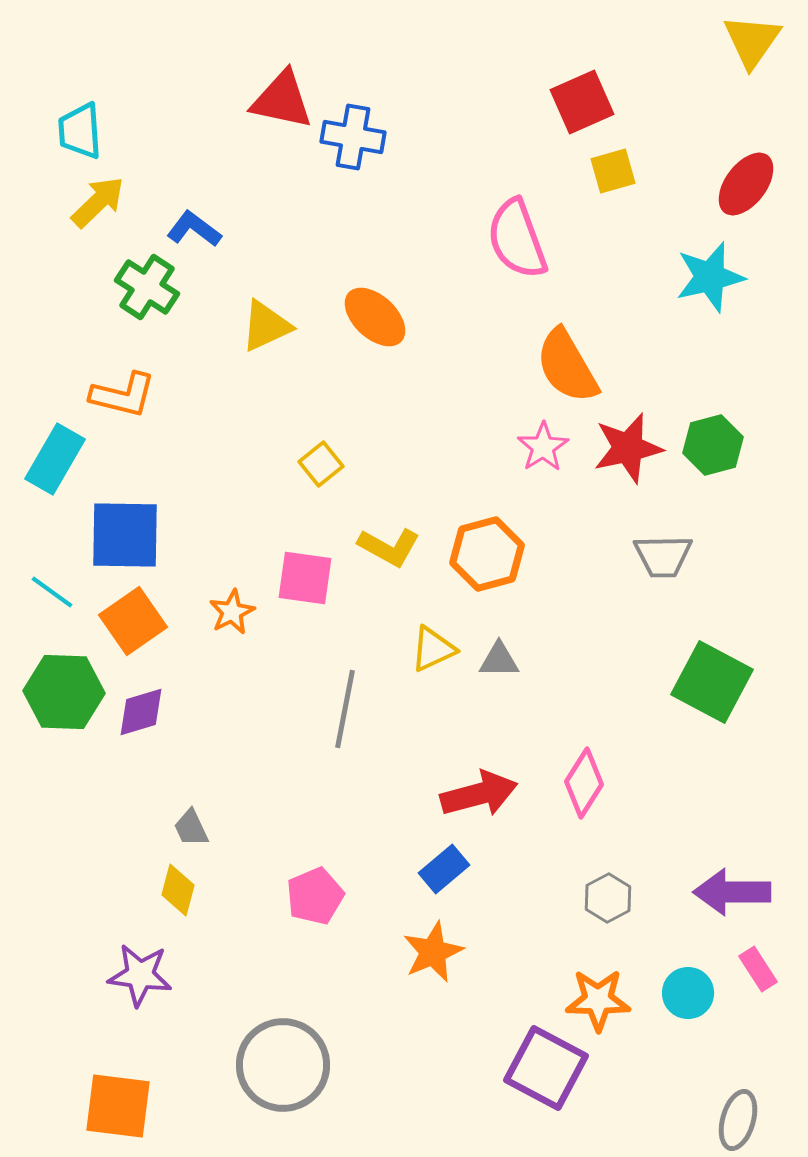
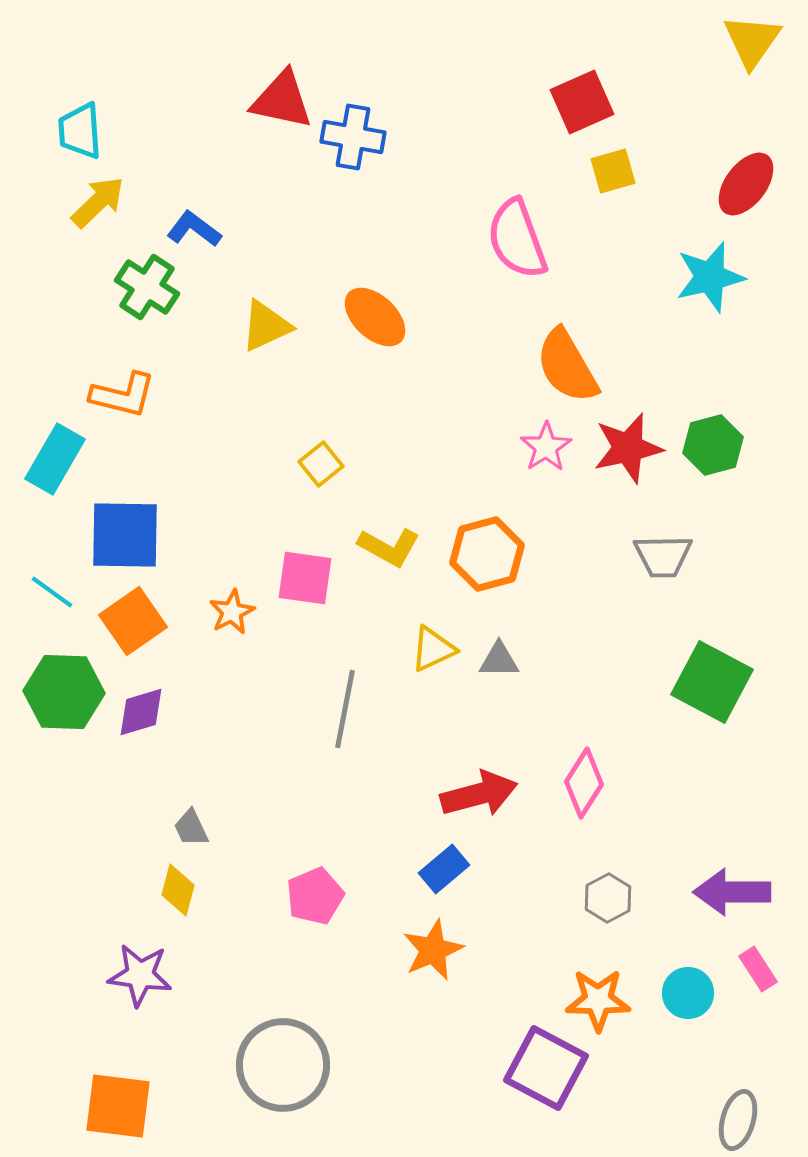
pink star at (543, 447): moved 3 px right
orange star at (433, 952): moved 2 px up
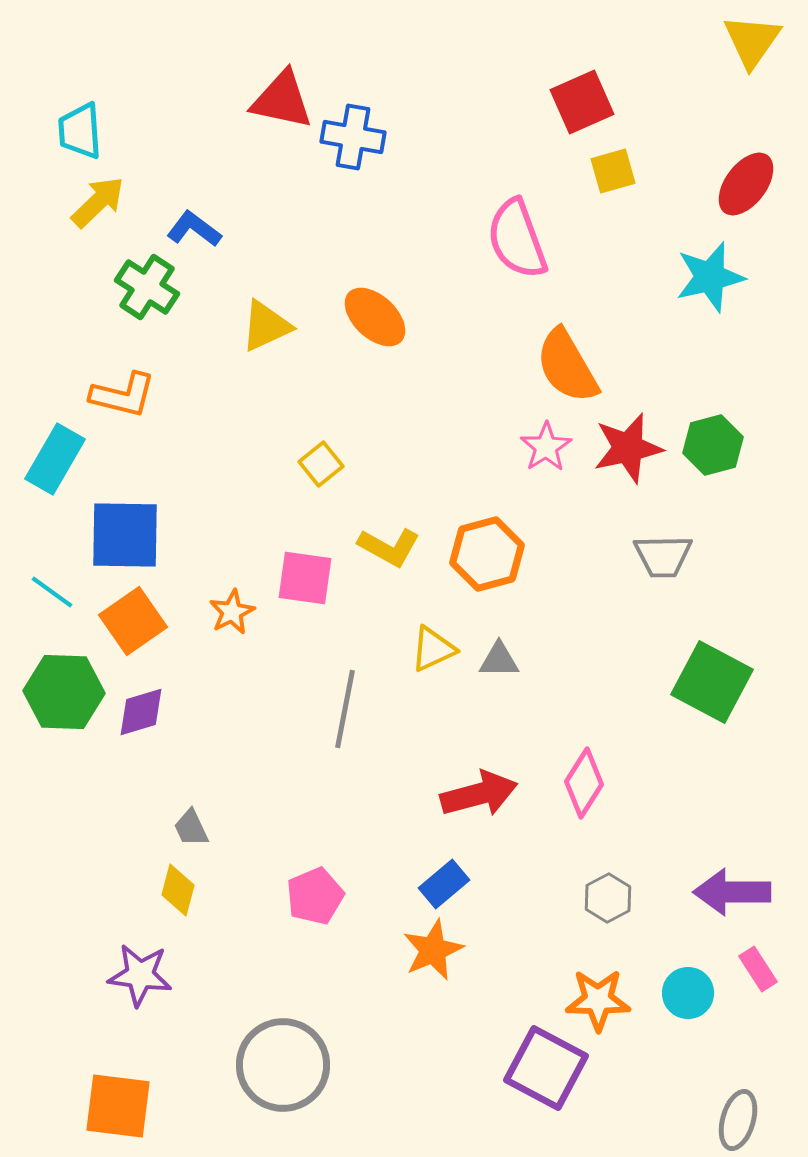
blue rectangle at (444, 869): moved 15 px down
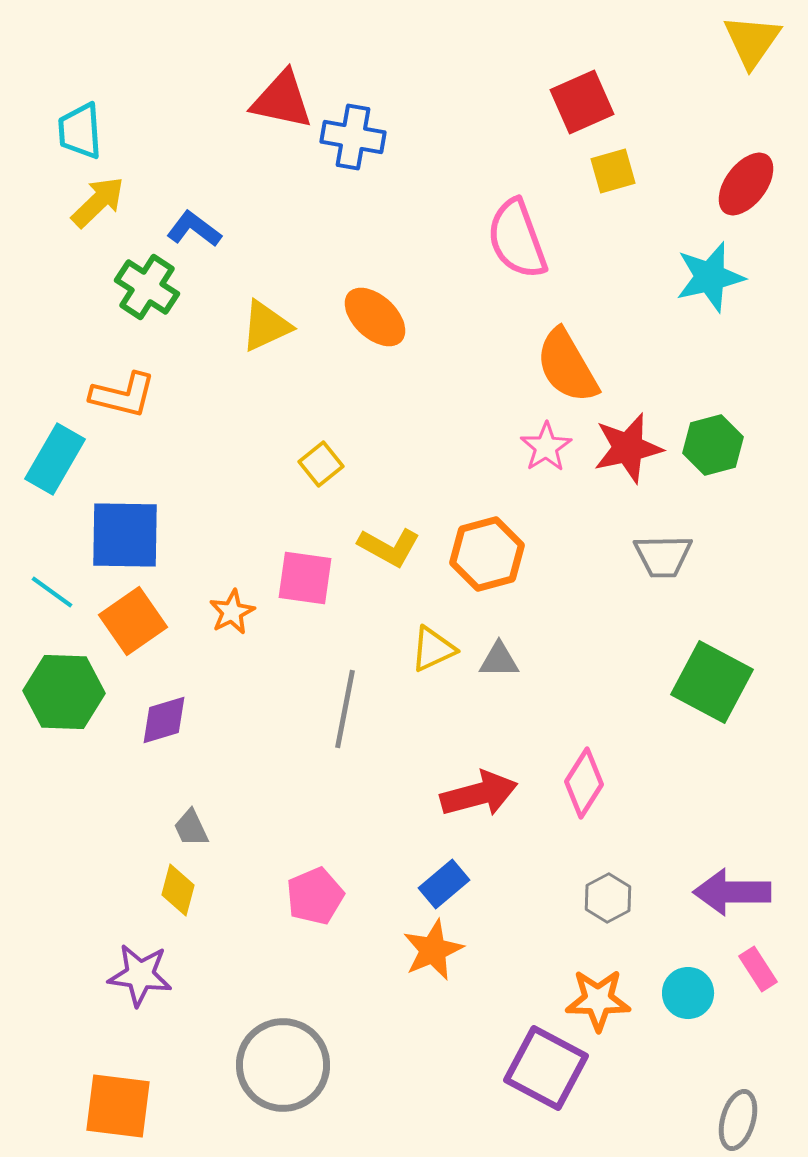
purple diamond at (141, 712): moved 23 px right, 8 px down
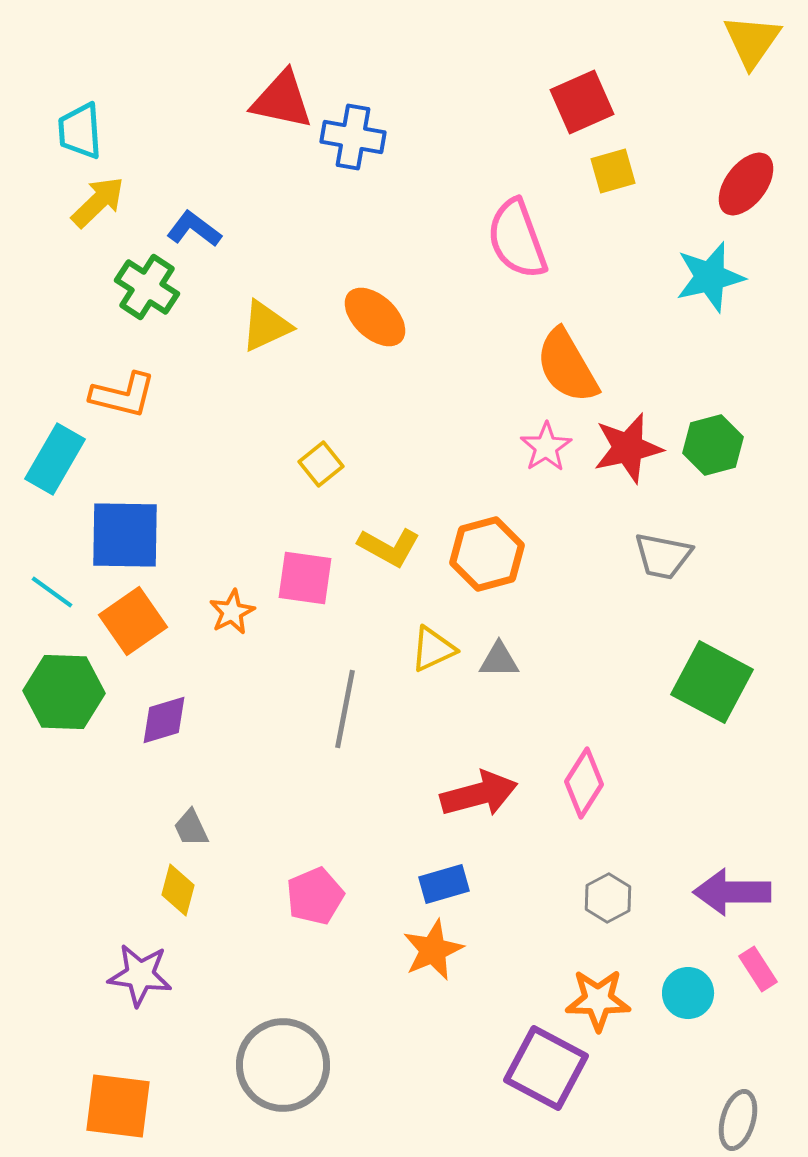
gray trapezoid at (663, 556): rotated 12 degrees clockwise
blue rectangle at (444, 884): rotated 24 degrees clockwise
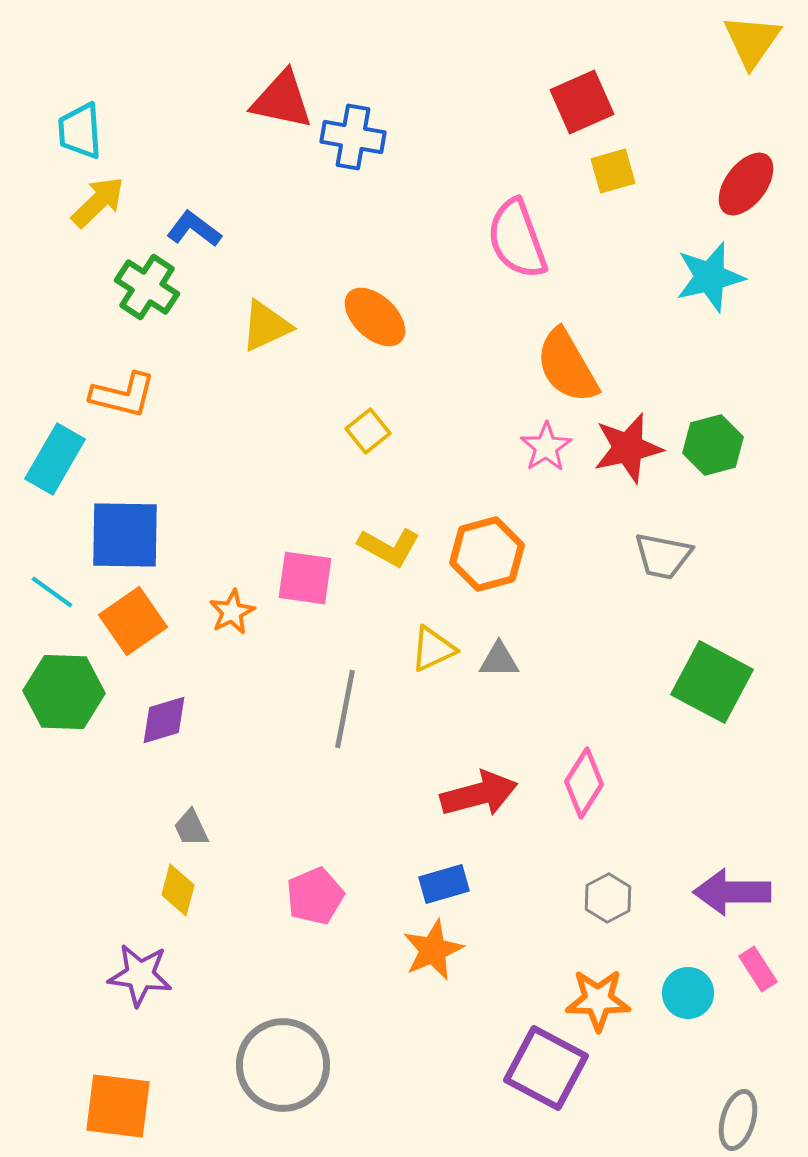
yellow square at (321, 464): moved 47 px right, 33 px up
